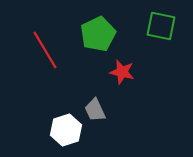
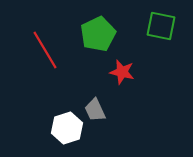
white hexagon: moved 1 px right, 2 px up
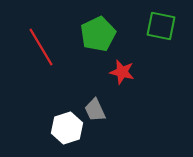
red line: moved 4 px left, 3 px up
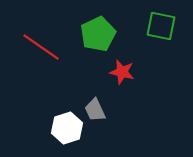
red line: rotated 24 degrees counterclockwise
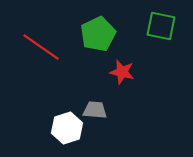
gray trapezoid: rotated 120 degrees clockwise
